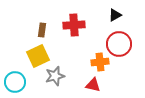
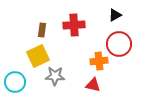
orange cross: moved 1 px left, 1 px up
gray star: rotated 18 degrees clockwise
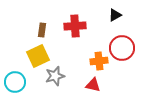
red cross: moved 1 px right, 1 px down
red circle: moved 3 px right, 4 px down
gray star: rotated 18 degrees counterclockwise
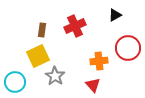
red cross: rotated 20 degrees counterclockwise
red circle: moved 6 px right
gray star: rotated 24 degrees counterclockwise
red triangle: rotated 35 degrees clockwise
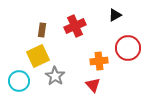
cyan circle: moved 4 px right, 1 px up
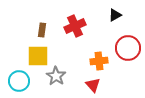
yellow square: rotated 25 degrees clockwise
gray star: moved 1 px right
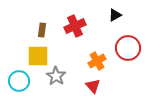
orange cross: moved 2 px left; rotated 24 degrees counterclockwise
red triangle: moved 1 px down
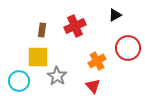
yellow square: moved 1 px down
gray star: moved 1 px right
